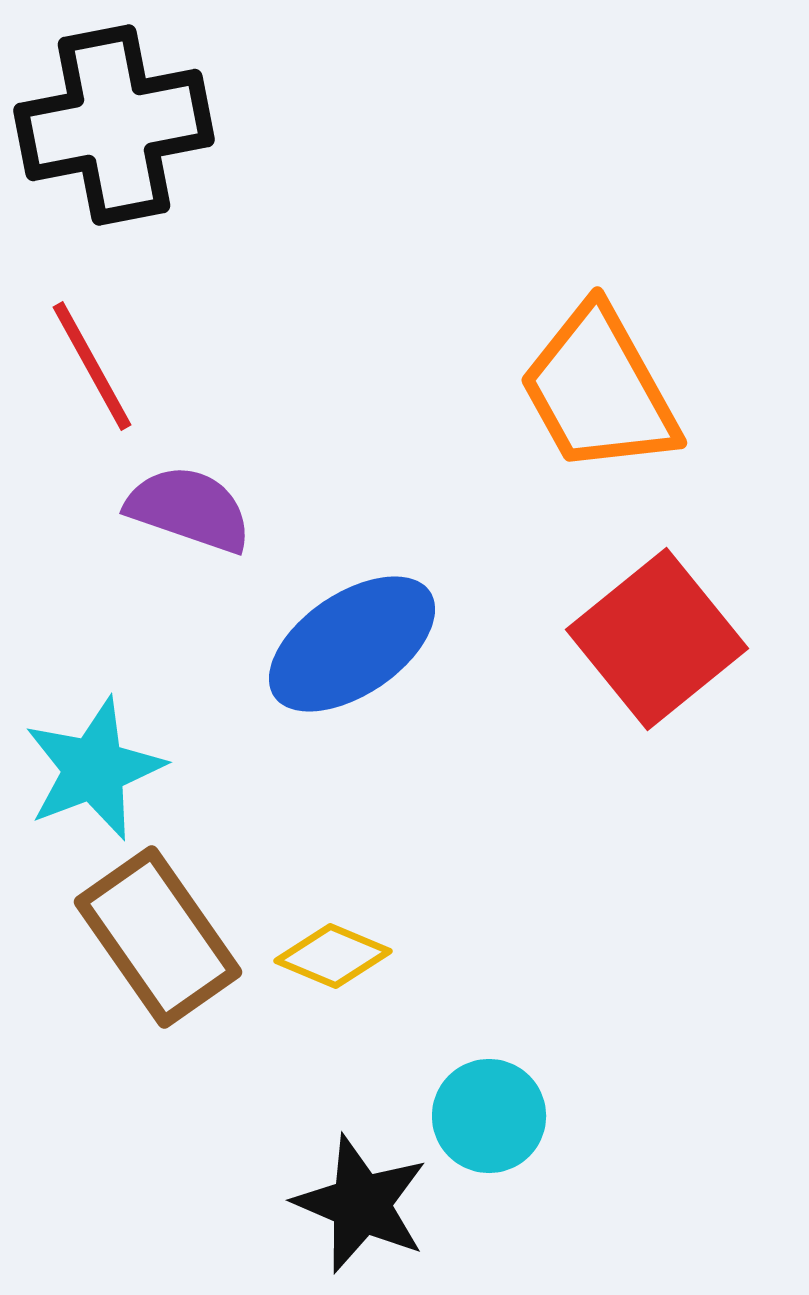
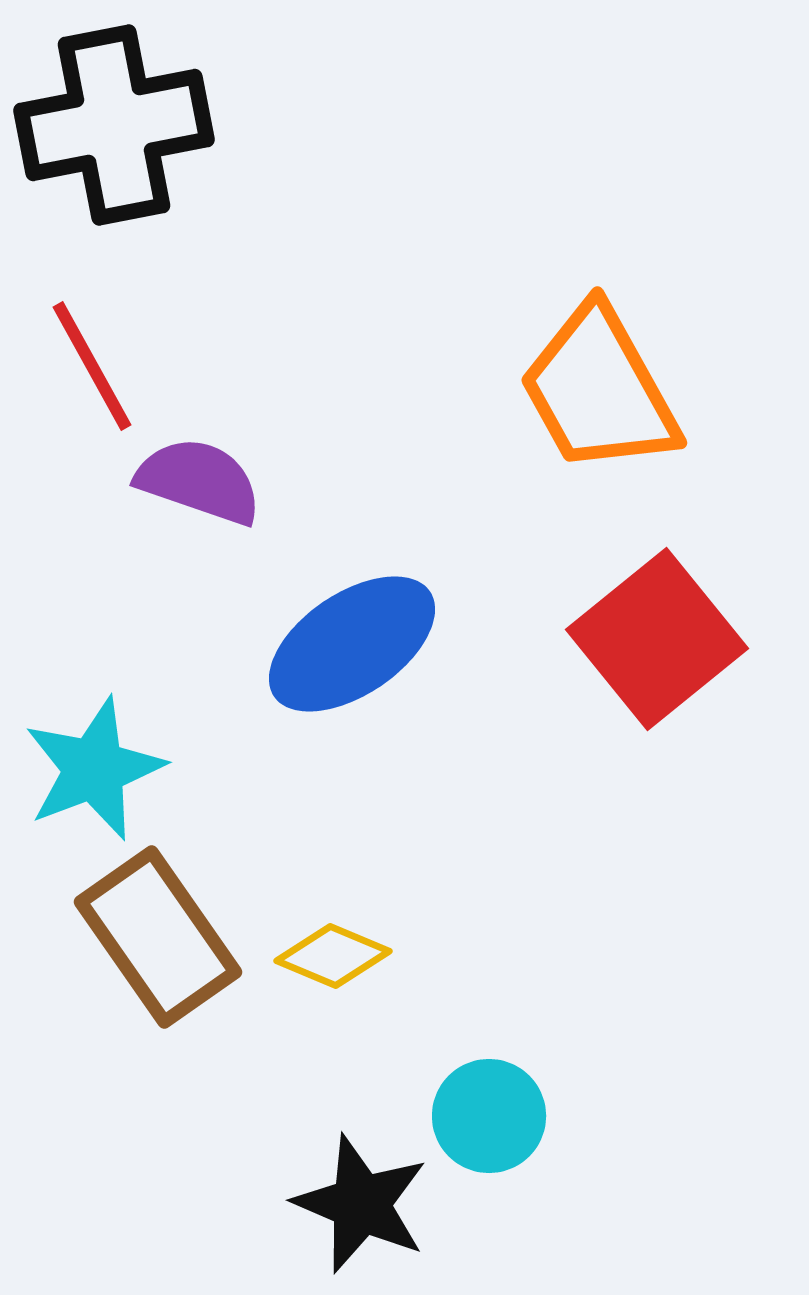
purple semicircle: moved 10 px right, 28 px up
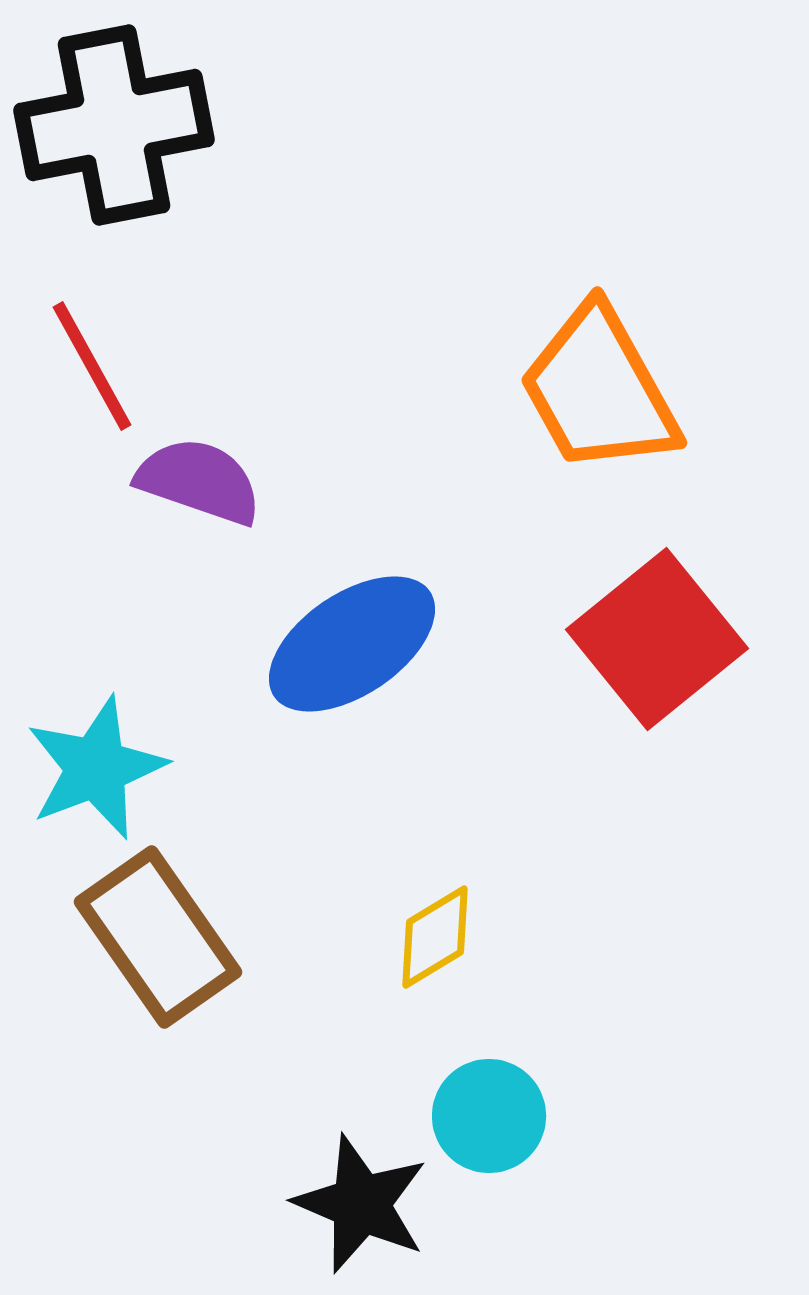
cyan star: moved 2 px right, 1 px up
yellow diamond: moved 102 px right, 19 px up; rotated 54 degrees counterclockwise
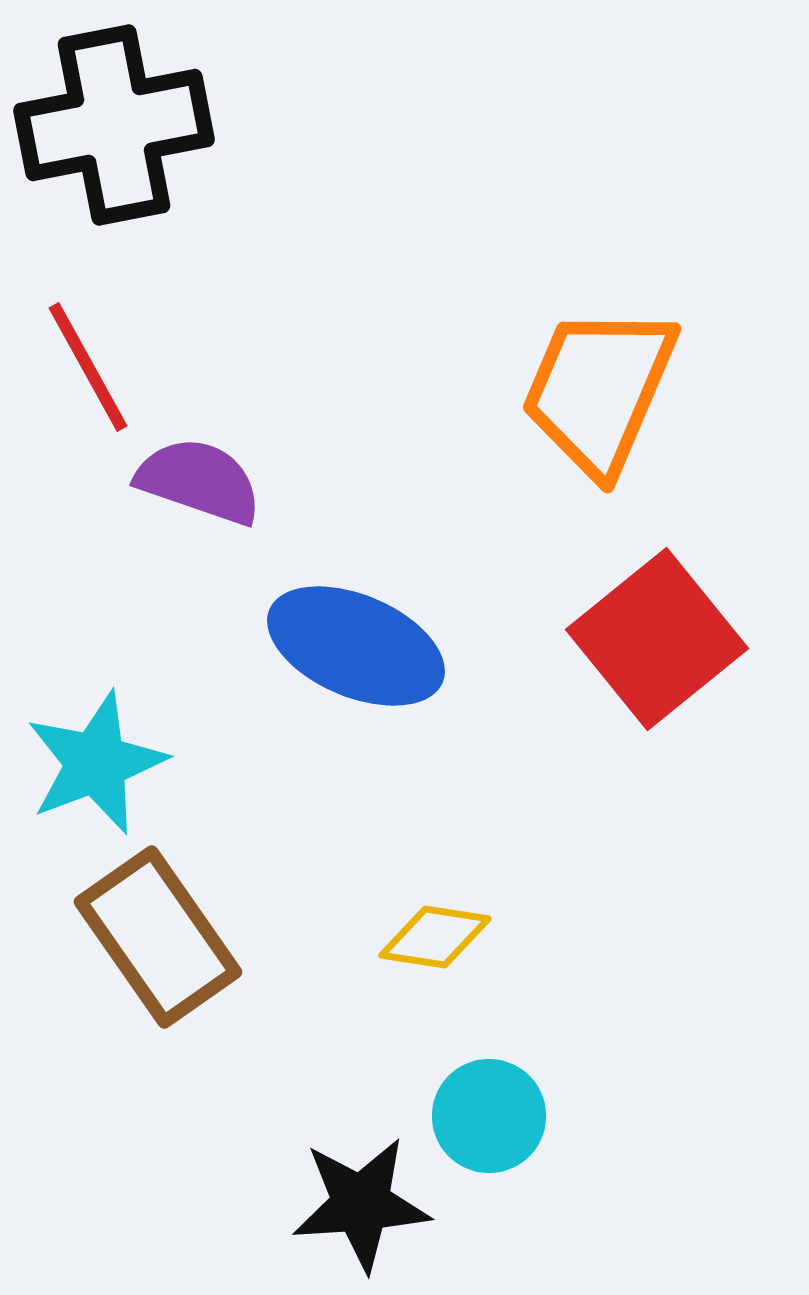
red line: moved 4 px left, 1 px down
orange trapezoid: rotated 52 degrees clockwise
blue ellipse: moved 4 px right, 2 px down; rotated 57 degrees clockwise
cyan star: moved 5 px up
yellow diamond: rotated 40 degrees clockwise
black star: rotated 27 degrees counterclockwise
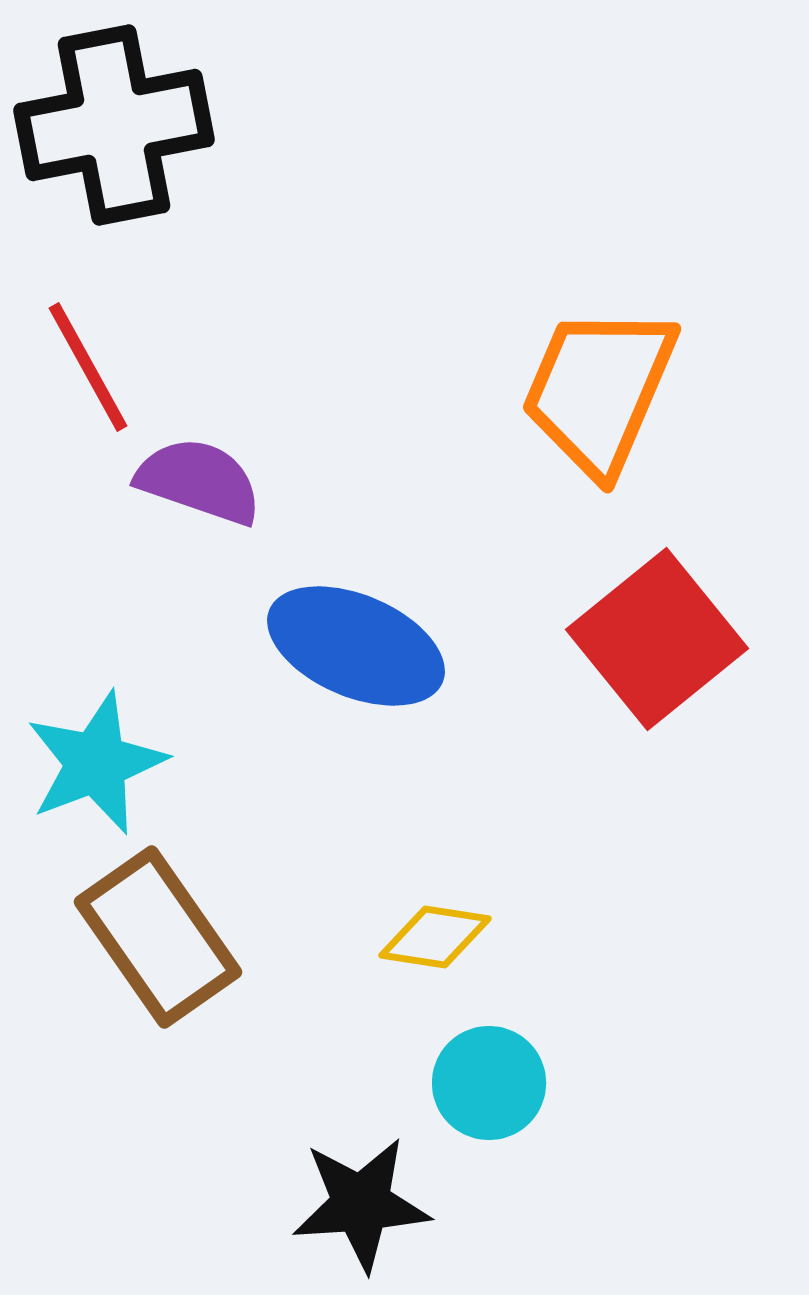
cyan circle: moved 33 px up
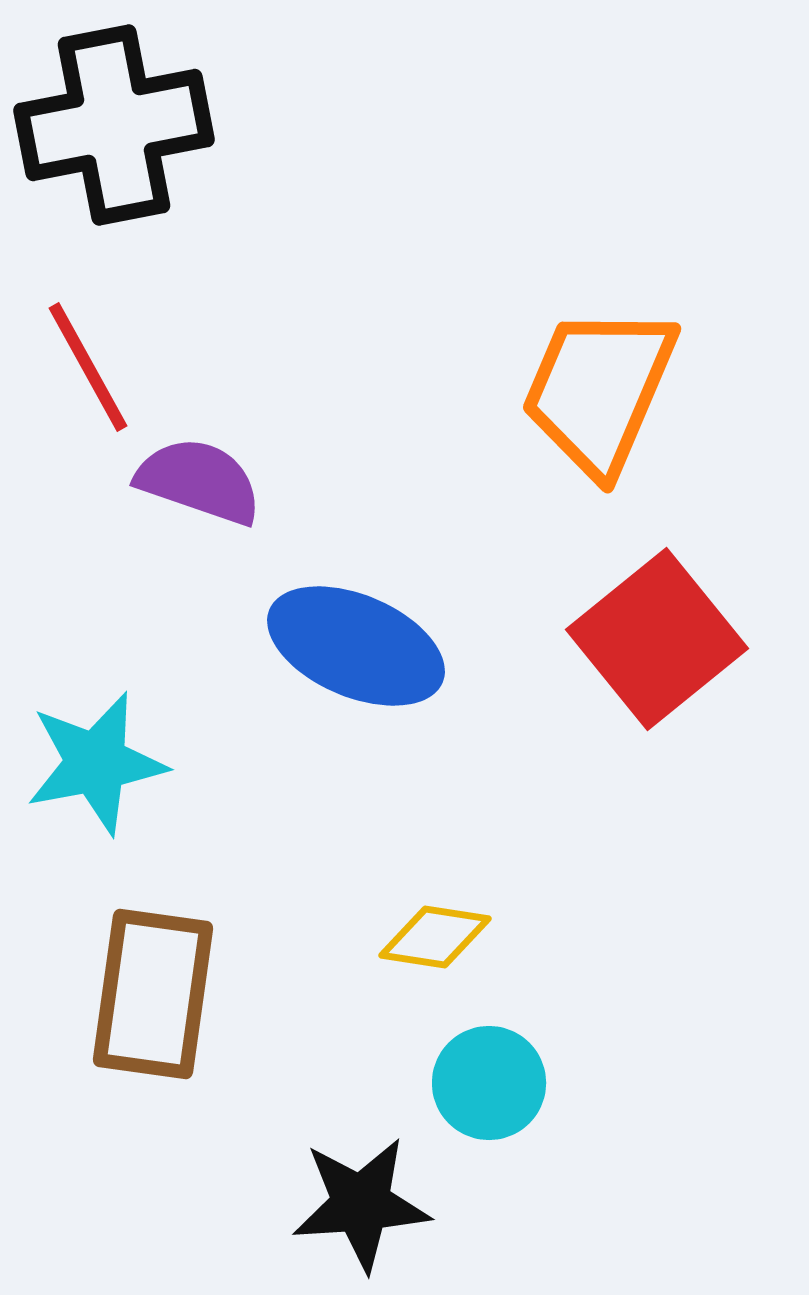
cyan star: rotated 10 degrees clockwise
brown rectangle: moved 5 px left, 57 px down; rotated 43 degrees clockwise
